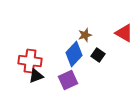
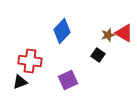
brown star: moved 23 px right
blue diamond: moved 12 px left, 23 px up
black triangle: moved 16 px left, 6 px down
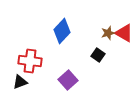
brown star: moved 2 px up
purple square: rotated 18 degrees counterclockwise
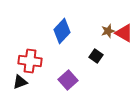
brown star: moved 2 px up
black square: moved 2 px left, 1 px down
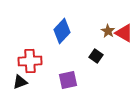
brown star: rotated 24 degrees counterclockwise
red cross: rotated 10 degrees counterclockwise
purple square: rotated 30 degrees clockwise
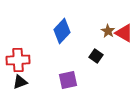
red cross: moved 12 px left, 1 px up
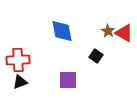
blue diamond: rotated 55 degrees counterclockwise
purple square: rotated 12 degrees clockwise
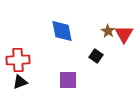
red triangle: moved 1 px down; rotated 30 degrees clockwise
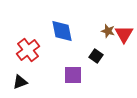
brown star: rotated 16 degrees counterclockwise
red cross: moved 10 px right, 10 px up; rotated 35 degrees counterclockwise
purple square: moved 5 px right, 5 px up
